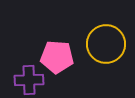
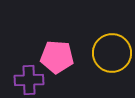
yellow circle: moved 6 px right, 9 px down
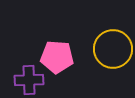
yellow circle: moved 1 px right, 4 px up
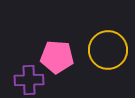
yellow circle: moved 5 px left, 1 px down
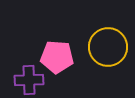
yellow circle: moved 3 px up
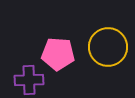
pink pentagon: moved 1 px right, 3 px up
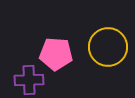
pink pentagon: moved 2 px left
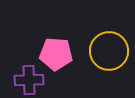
yellow circle: moved 1 px right, 4 px down
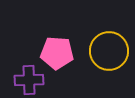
pink pentagon: moved 1 px right, 1 px up
